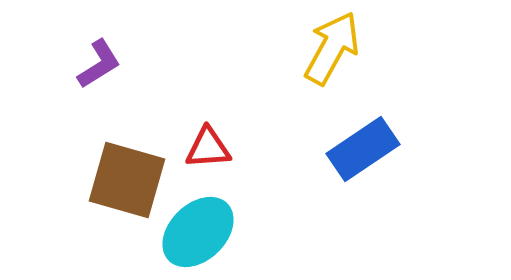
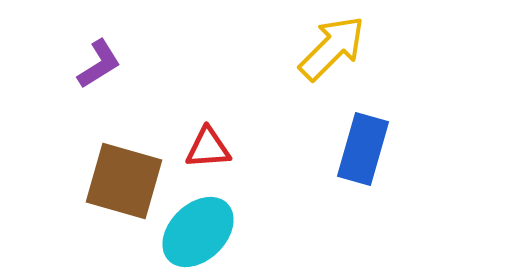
yellow arrow: rotated 16 degrees clockwise
blue rectangle: rotated 40 degrees counterclockwise
brown square: moved 3 px left, 1 px down
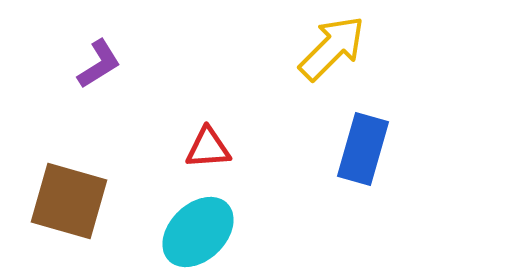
brown square: moved 55 px left, 20 px down
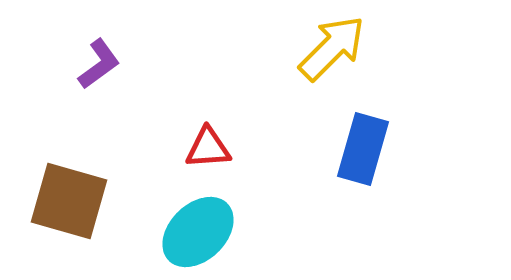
purple L-shape: rotated 4 degrees counterclockwise
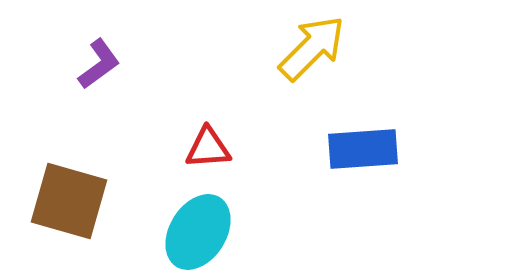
yellow arrow: moved 20 px left
blue rectangle: rotated 70 degrees clockwise
cyan ellipse: rotated 14 degrees counterclockwise
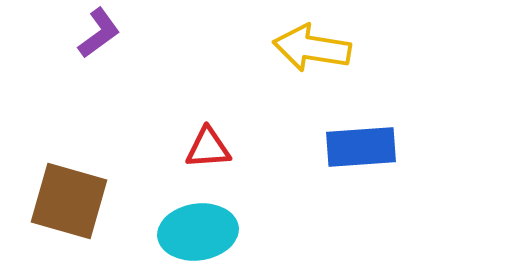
yellow arrow: rotated 126 degrees counterclockwise
purple L-shape: moved 31 px up
blue rectangle: moved 2 px left, 2 px up
cyan ellipse: rotated 50 degrees clockwise
